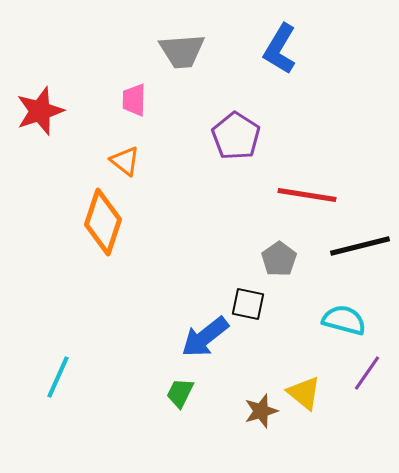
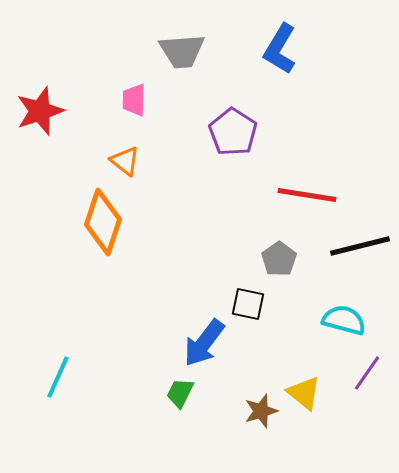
purple pentagon: moved 3 px left, 4 px up
blue arrow: moved 1 px left, 6 px down; rotated 15 degrees counterclockwise
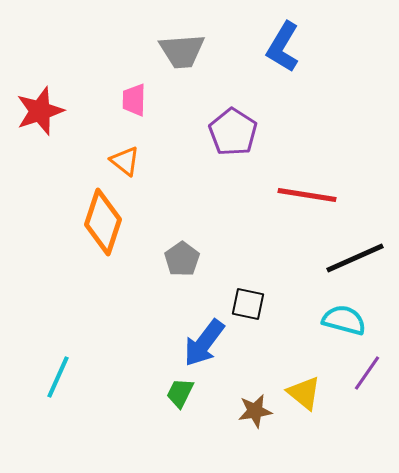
blue L-shape: moved 3 px right, 2 px up
black line: moved 5 px left, 12 px down; rotated 10 degrees counterclockwise
gray pentagon: moved 97 px left
brown star: moved 6 px left; rotated 8 degrees clockwise
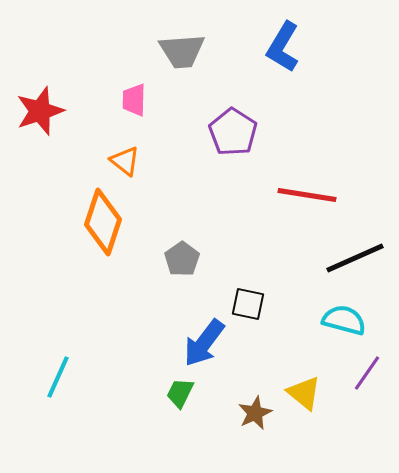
brown star: moved 2 px down; rotated 16 degrees counterclockwise
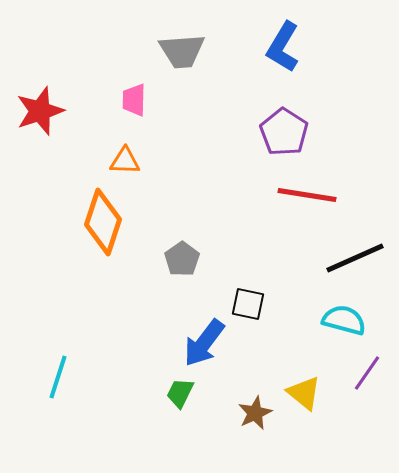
purple pentagon: moved 51 px right
orange triangle: rotated 36 degrees counterclockwise
cyan line: rotated 6 degrees counterclockwise
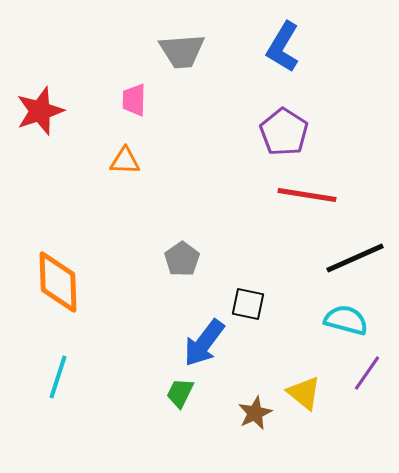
orange diamond: moved 45 px left, 60 px down; rotated 20 degrees counterclockwise
cyan semicircle: moved 2 px right
